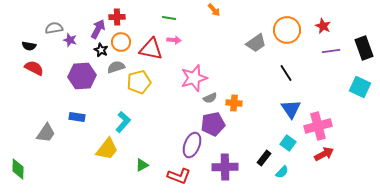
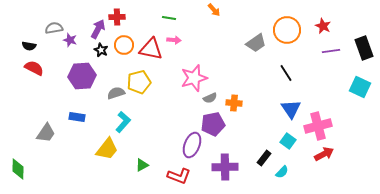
orange circle at (121, 42): moved 3 px right, 3 px down
gray semicircle at (116, 67): moved 26 px down
cyan square at (288, 143): moved 2 px up
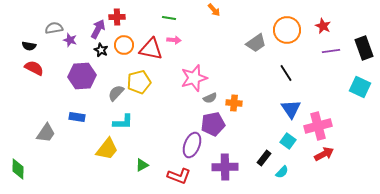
gray semicircle at (116, 93): rotated 30 degrees counterclockwise
cyan L-shape at (123, 122): rotated 50 degrees clockwise
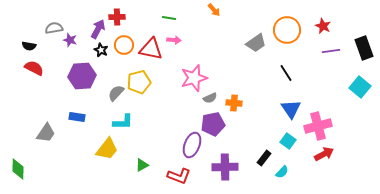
cyan square at (360, 87): rotated 15 degrees clockwise
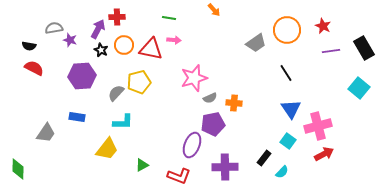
black rectangle at (364, 48): rotated 10 degrees counterclockwise
cyan square at (360, 87): moved 1 px left, 1 px down
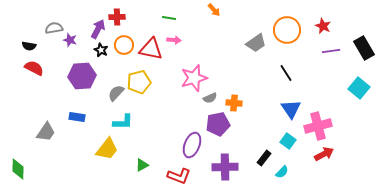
purple pentagon at (213, 124): moved 5 px right
gray trapezoid at (46, 133): moved 1 px up
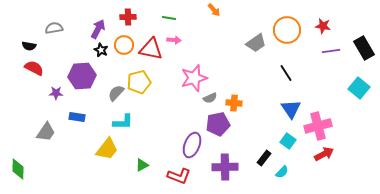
red cross at (117, 17): moved 11 px right
red star at (323, 26): rotated 14 degrees counterclockwise
purple star at (70, 40): moved 14 px left, 53 px down; rotated 16 degrees counterclockwise
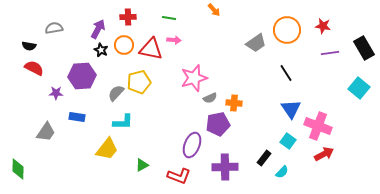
purple line at (331, 51): moved 1 px left, 2 px down
pink cross at (318, 126): rotated 36 degrees clockwise
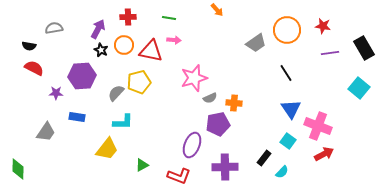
orange arrow at (214, 10): moved 3 px right
red triangle at (151, 49): moved 2 px down
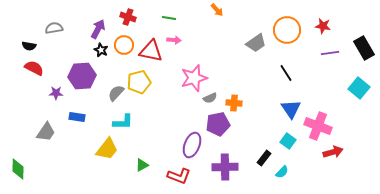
red cross at (128, 17): rotated 21 degrees clockwise
red arrow at (324, 154): moved 9 px right, 2 px up; rotated 12 degrees clockwise
